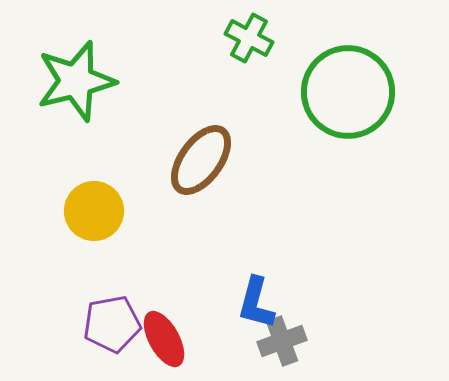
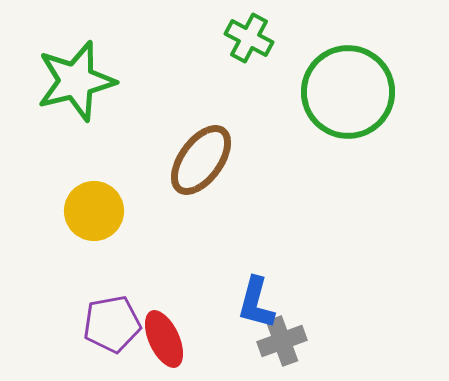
red ellipse: rotated 4 degrees clockwise
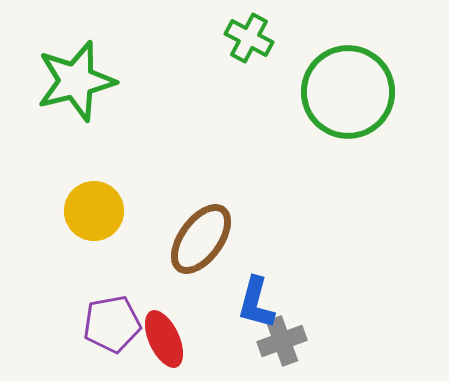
brown ellipse: moved 79 px down
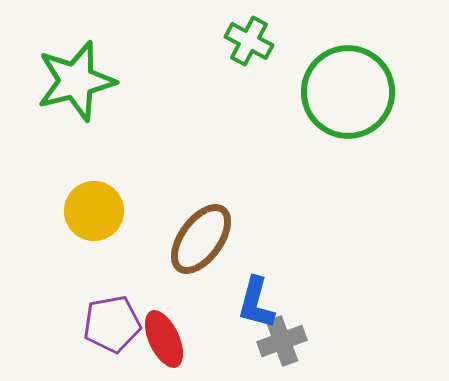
green cross: moved 3 px down
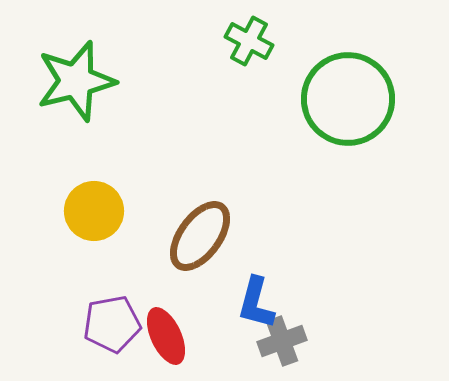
green circle: moved 7 px down
brown ellipse: moved 1 px left, 3 px up
red ellipse: moved 2 px right, 3 px up
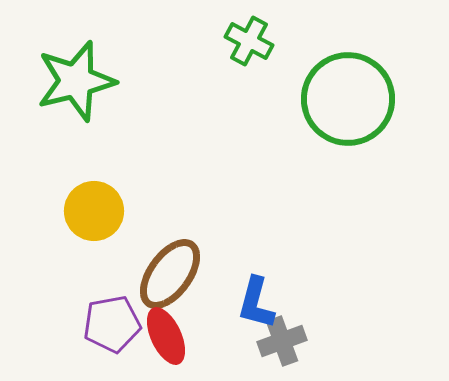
brown ellipse: moved 30 px left, 38 px down
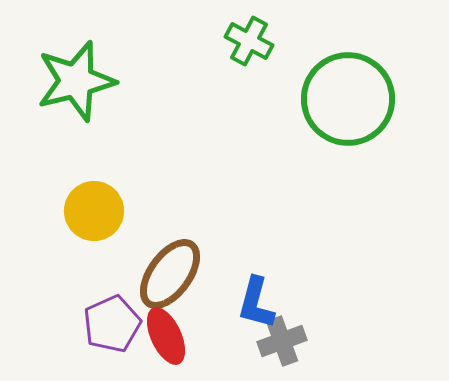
purple pentagon: rotated 14 degrees counterclockwise
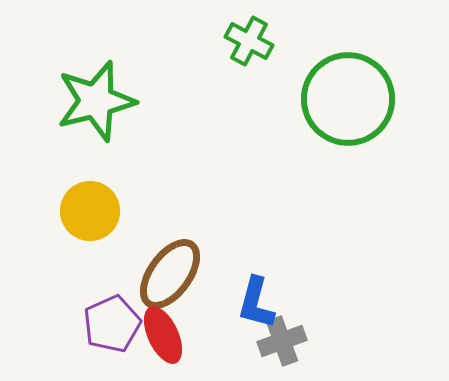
green star: moved 20 px right, 20 px down
yellow circle: moved 4 px left
red ellipse: moved 3 px left, 1 px up
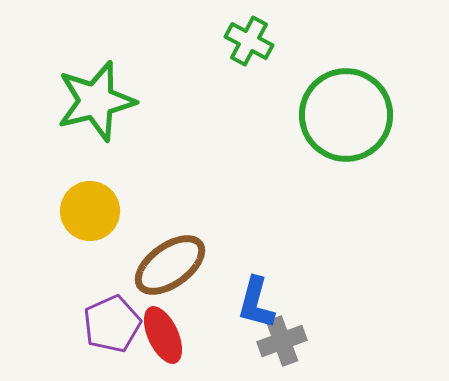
green circle: moved 2 px left, 16 px down
brown ellipse: moved 9 px up; rotated 18 degrees clockwise
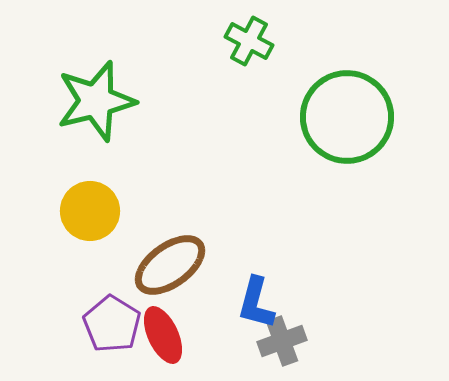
green circle: moved 1 px right, 2 px down
purple pentagon: rotated 16 degrees counterclockwise
